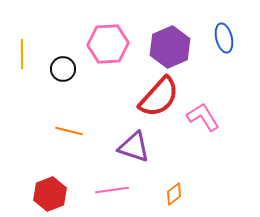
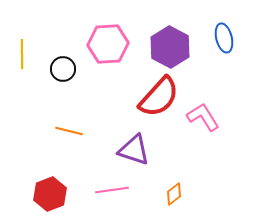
purple hexagon: rotated 9 degrees counterclockwise
purple triangle: moved 3 px down
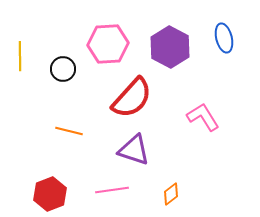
yellow line: moved 2 px left, 2 px down
red semicircle: moved 27 px left, 1 px down
orange diamond: moved 3 px left
